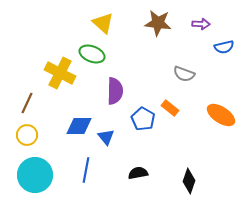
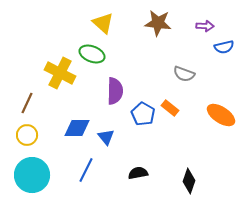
purple arrow: moved 4 px right, 2 px down
blue pentagon: moved 5 px up
blue diamond: moved 2 px left, 2 px down
blue line: rotated 15 degrees clockwise
cyan circle: moved 3 px left
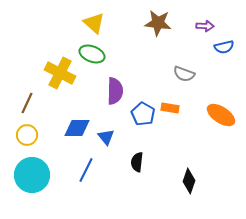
yellow triangle: moved 9 px left
orange rectangle: rotated 30 degrees counterclockwise
black semicircle: moved 1 px left, 11 px up; rotated 72 degrees counterclockwise
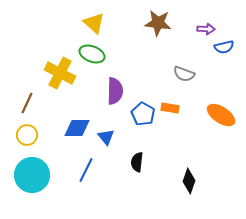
purple arrow: moved 1 px right, 3 px down
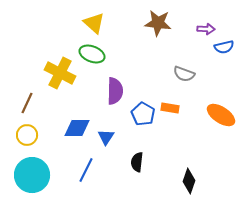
blue triangle: rotated 12 degrees clockwise
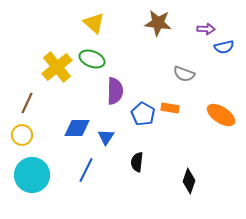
green ellipse: moved 5 px down
yellow cross: moved 3 px left, 6 px up; rotated 24 degrees clockwise
yellow circle: moved 5 px left
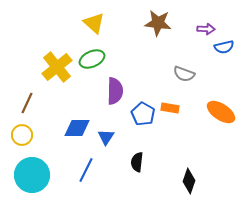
green ellipse: rotated 45 degrees counterclockwise
orange ellipse: moved 3 px up
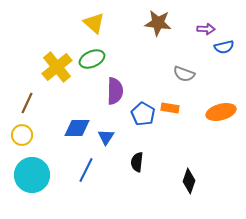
orange ellipse: rotated 48 degrees counterclockwise
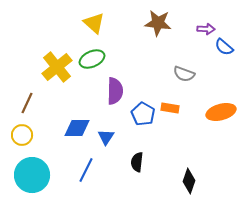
blue semicircle: rotated 54 degrees clockwise
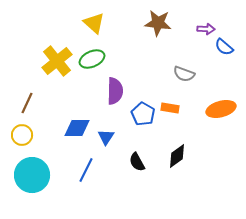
yellow cross: moved 6 px up
orange ellipse: moved 3 px up
black semicircle: rotated 36 degrees counterclockwise
black diamond: moved 12 px left, 25 px up; rotated 35 degrees clockwise
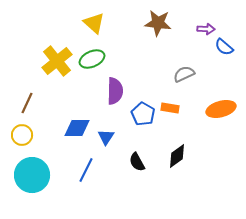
gray semicircle: rotated 135 degrees clockwise
